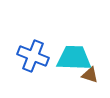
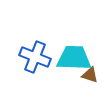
blue cross: moved 2 px right, 1 px down
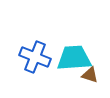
cyan trapezoid: rotated 6 degrees counterclockwise
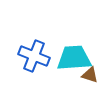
blue cross: moved 1 px left, 1 px up
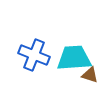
blue cross: moved 1 px up
